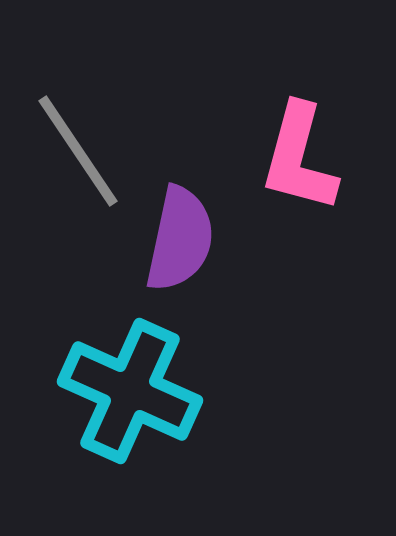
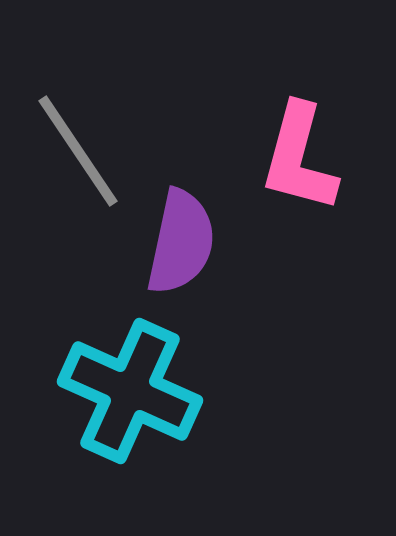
purple semicircle: moved 1 px right, 3 px down
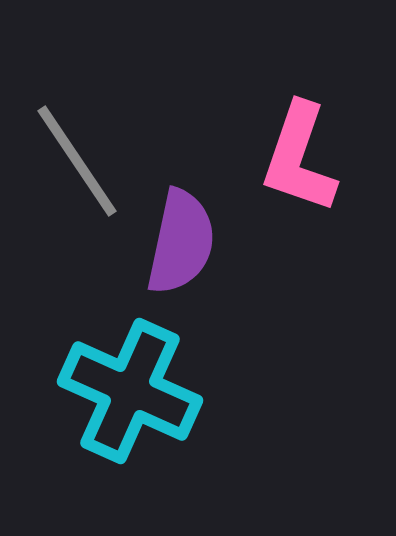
gray line: moved 1 px left, 10 px down
pink L-shape: rotated 4 degrees clockwise
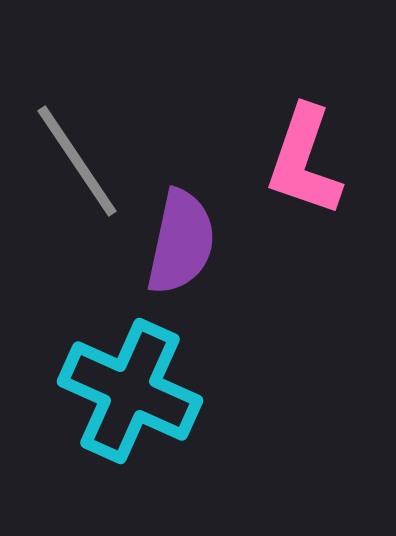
pink L-shape: moved 5 px right, 3 px down
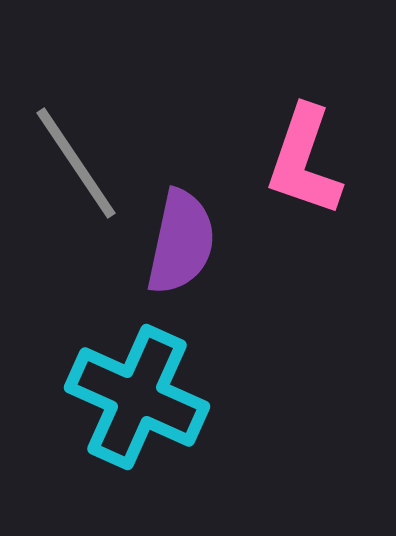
gray line: moved 1 px left, 2 px down
cyan cross: moved 7 px right, 6 px down
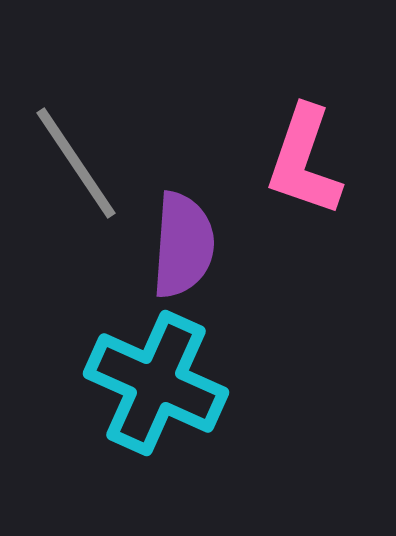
purple semicircle: moved 2 px right, 3 px down; rotated 8 degrees counterclockwise
cyan cross: moved 19 px right, 14 px up
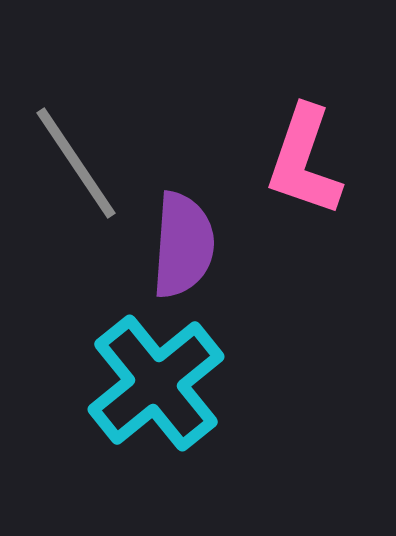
cyan cross: rotated 27 degrees clockwise
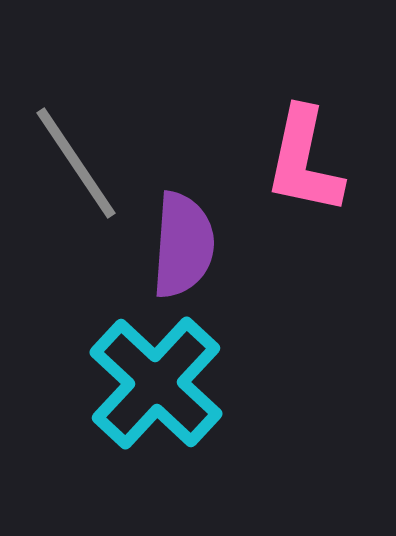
pink L-shape: rotated 7 degrees counterclockwise
cyan cross: rotated 8 degrees counterclockwise
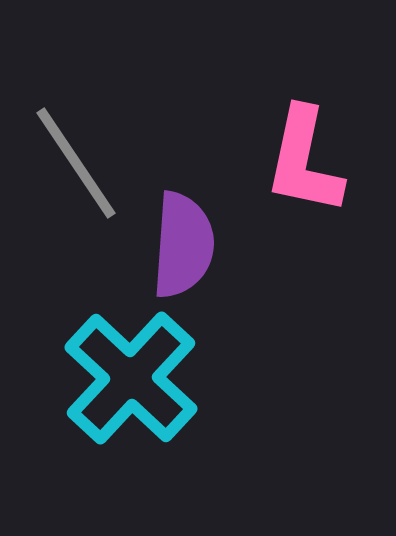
cyan cross: moved 25 px left, 5 px up
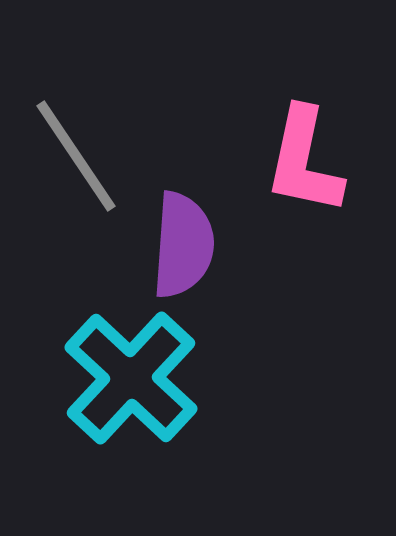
gray line: moved 7 px up
